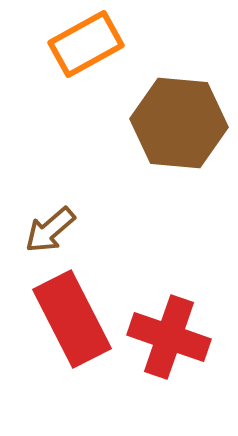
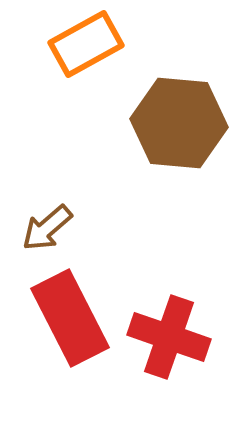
brown arrow: moved 3 px left, 2 px up
red rectangle: moved 2 px left, 1 px up
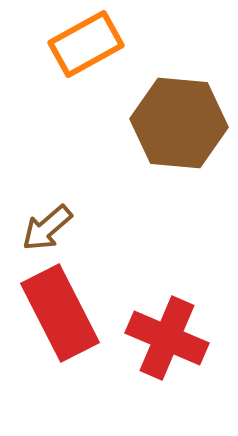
red rectangle: moved 10 px left, 5 px up
red cross: moved 2 px left, 1 px down; rotated 4 degrees clockwise
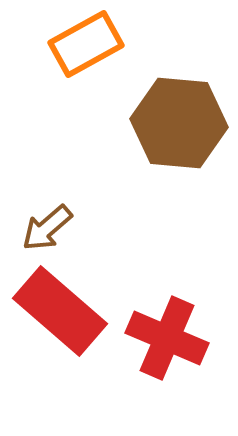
red rectangle: moved 2 px up; rotated 22 degrees counterclockwise
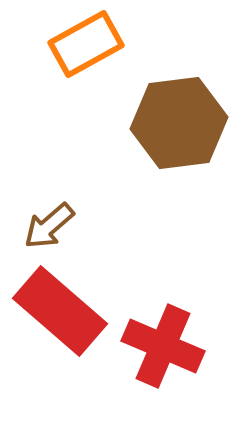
brown hexagon: rotated 12 degrees counterclockwise
brown arrow: moved 2 px right, 2 px up
red cross: moved 4 px left, 8 px down
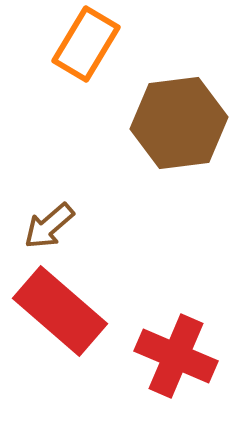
orange rectangle: rotated 30 degrees counterclockwise
red cross: moved 13 px right, 10 px down
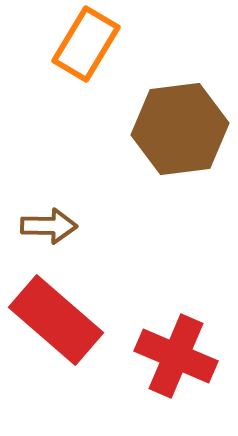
brown hexagon: moved 1 px right, 6 px down
brown arrow: rotated 138 degrees counterclockwise
red rectangle: moved 4 px left, 9 px down
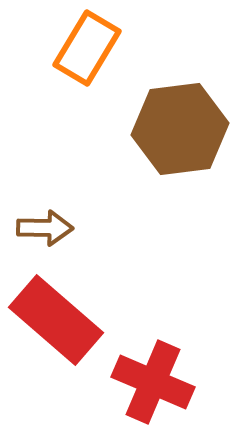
orange rectangle: moved 1 px right, 4 px down
brown arrow: moved 4 px left, 2 px down
red cross: moved 23 px left, 26 px down
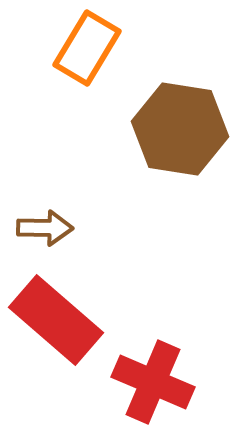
brown hexagon: rotated 16 degrees clockwise
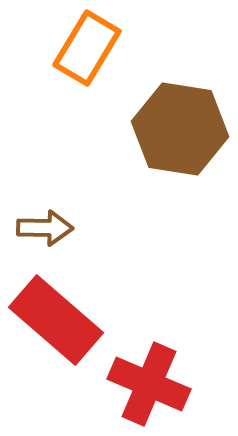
red cross: moved 4 px left, 2 px down
